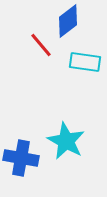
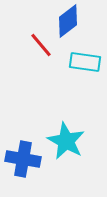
blue cross: moved 2 px right, 1 px down
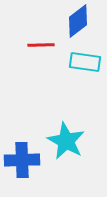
blue diamond: moved 10 px right
red line: rotated 52 degrees counterclockwise
blue cross: moved 1 px left, 1 px down; rotated 12 degrees counterclockwise
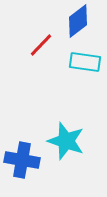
red line: rotated 44 degrees counterclockwise
cyan star: rotated 9 degrees counterclockwise
blue cross: rotated 12 degrees clockwise
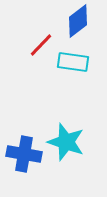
cyan rectangle: moved 12 px left
cyan star: moved 1 px down
blue cross: moved 2 px right, 6 px up
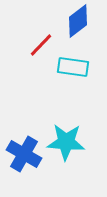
cyan rectangle: moved 5 px down
cyan star: rotated 15 degrees counterclockwise
blue cross: rotated 20 degrees clockwise
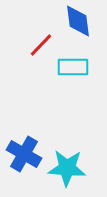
blue diamond: rotated 60 degrees counterclockwise
cyan rectangle: rotated 8 degrees counterclockwise
cyan star: moved 1 px right, 26 px down
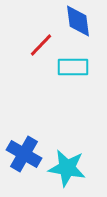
cyan star: rotated 6 degrees clockwise
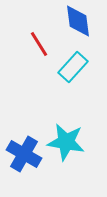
red line: moved 2 px left, 1 px up; rotated 76 degrees counterclockwise
cyan rectangle: rotated 48 degrees counterclockwise
cyan star: moved 1 px left, 26 px up
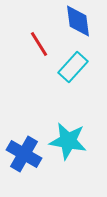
cyan star: moved 2 px right, 1 px up
